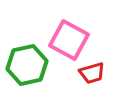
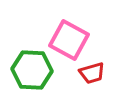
green hexagon: moved 5 px right, 5 px down; rotated 15 degrees clockwise
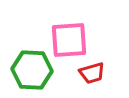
pink square: rotated 33 degrees counterclockwise
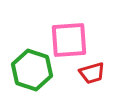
green hexagon: rotated 15 degrees clockwise
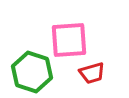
green hexagon: moved 2 px down
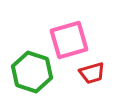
pink square: rotated 12 degrees counterclockwise
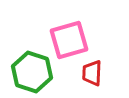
red trapezoid: rotated 108 degrees clockwise
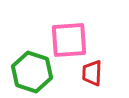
pink square: rotated 12 degrees clockwise
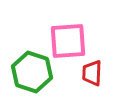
pink square: moved 1 px left, 1 px down
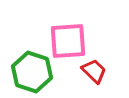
red trapezoid: moved 2 px right, 2 px up; rotated 132 degrees clockwise
